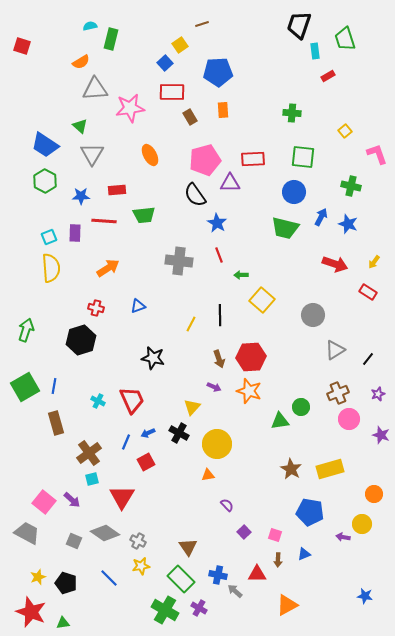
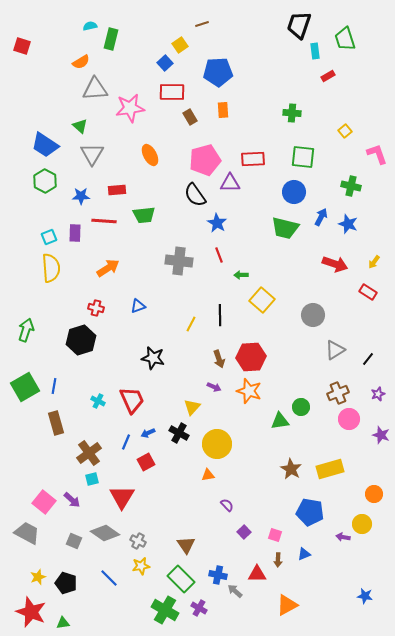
brown triangle at (188, 547): moved 2 px left, 2 px up
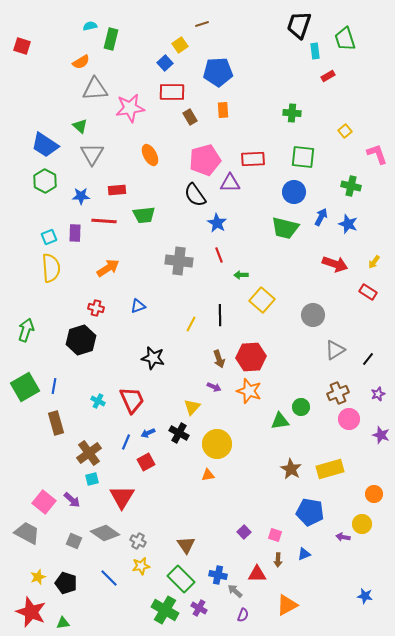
purple semicircle at (227, 505): moved 16 px right, 110 px down; rotated 64 degrees clockwise
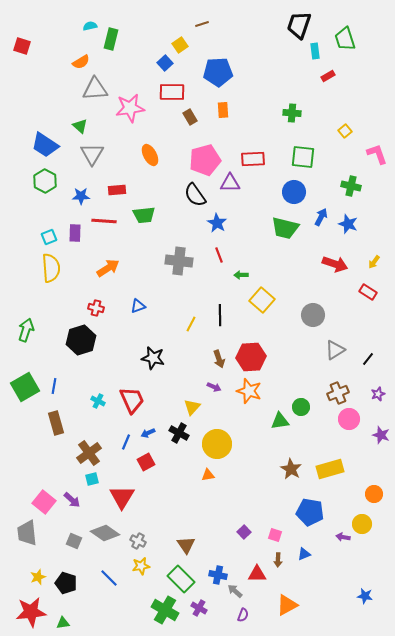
gray trapezoid at (27, 533): rotated 124 degrees counterclockwise
red star at (31, 612): rotated 28 degrees counterclockwise
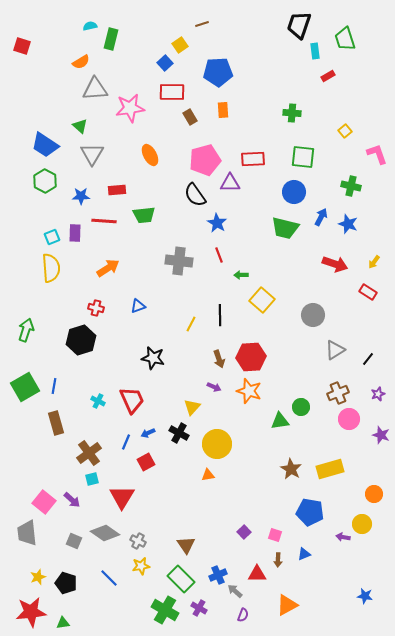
cyan square at (49, 237): moved 3 px right
blue cross at (218, 575): rotated 36 degrees counterclockwise
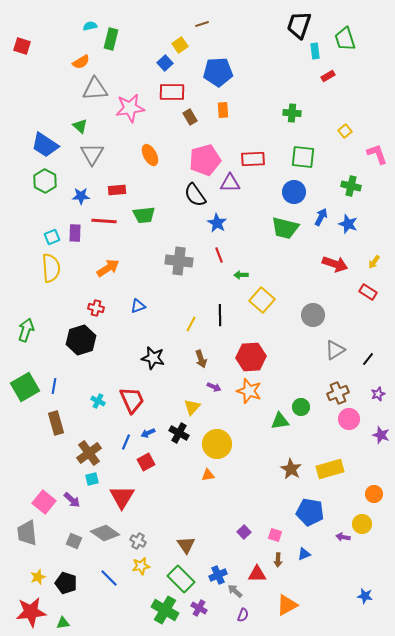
brown arrow at (219, 359): moved 18 px left
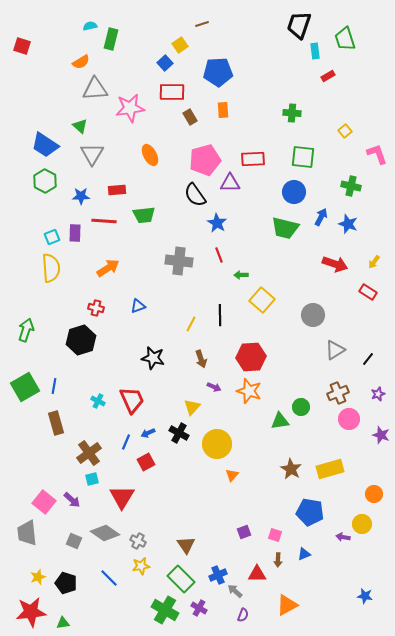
orange triangle at (208, 475): moved 24 px right; rotated 40 degrees counterclockwise
purple square at (244, 532): rotated 24 degrees clockwise
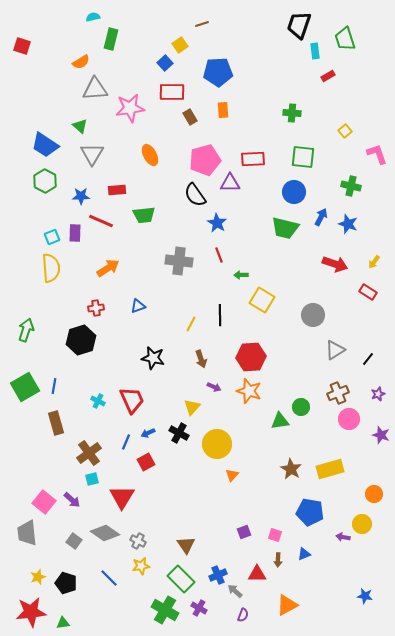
cyan semicircle at (90, 26): moved 3 px right, 9 px up
red line at (104, 221): moved 3 px left; rotated 20 degrees clockwise
yellow square at (262, 300): rotated 10 degrees counterclockwise
red cross at (96, 308): rotated 21 degrees counterclockwise
gray square at (74, 541): rotated 14 degrees clockwise
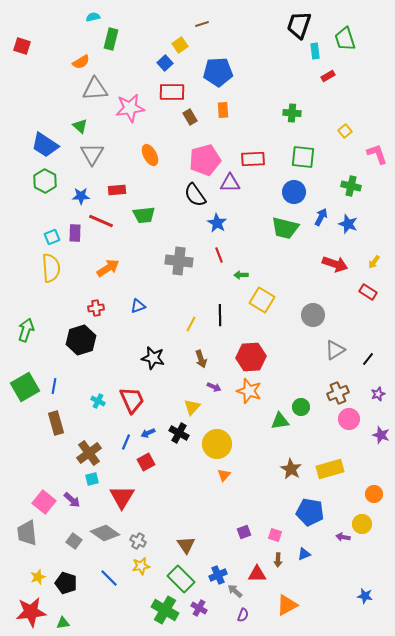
orange triangle at (232, 475): moved 8 px left
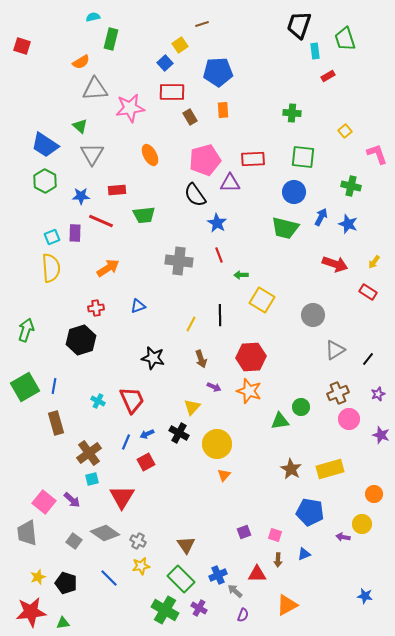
blue arrow at (148, 433): moved 1 px left, 1 px down
